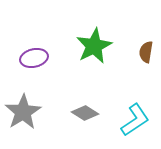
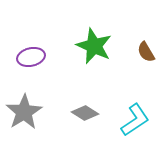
green star: rotated 21 degrees counterclockwise
brown semicircle: rotated 40 degrees counterclockwise
purple ellipse: moved 3 px left, 1 px up
gray star: moved 1 px right
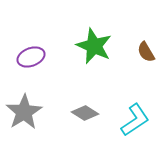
purple ellipse: rotated 8 degrees counterclockwise
